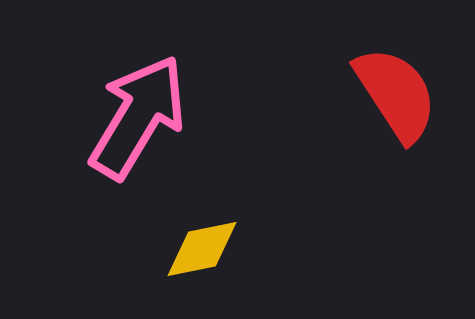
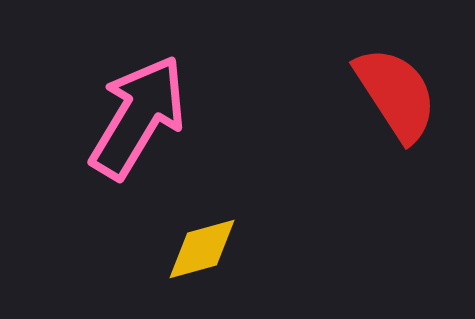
yellow diamond: rotated 4 degrees counterclockwise
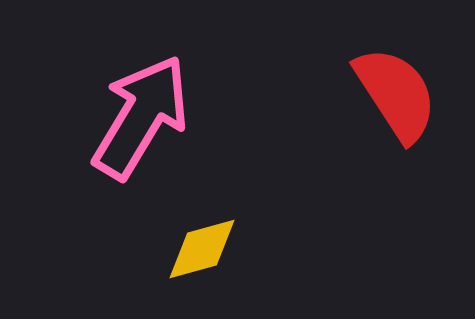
pink arrow: moved 3 px right
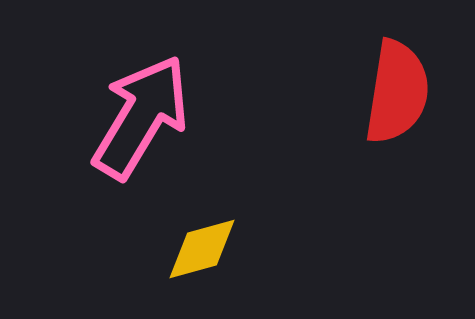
red semicircle: moved 1 px right, 2 px up; rotated 42 degrees clockwise
